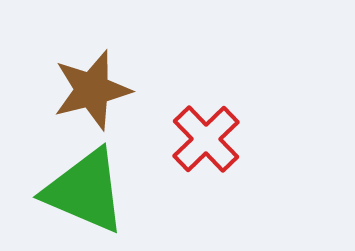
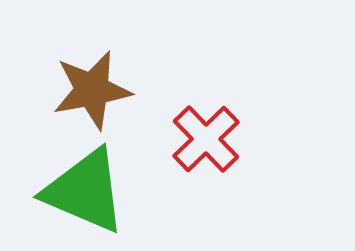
brown star: rotated 4 degrees clockwise
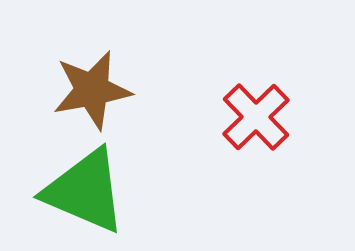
red cross: moved 50 px right, 22 px up
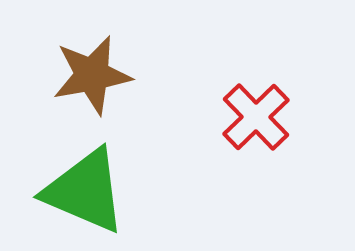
brown star: moved 15 px up
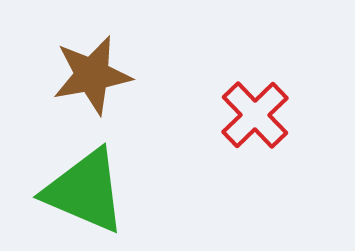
red cross: moved 1 px left, 2 px up
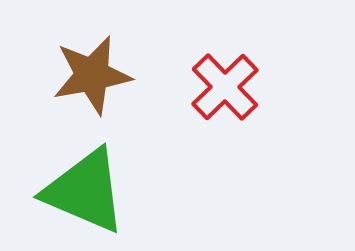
red cross: moved 30 px left, 28 px up
